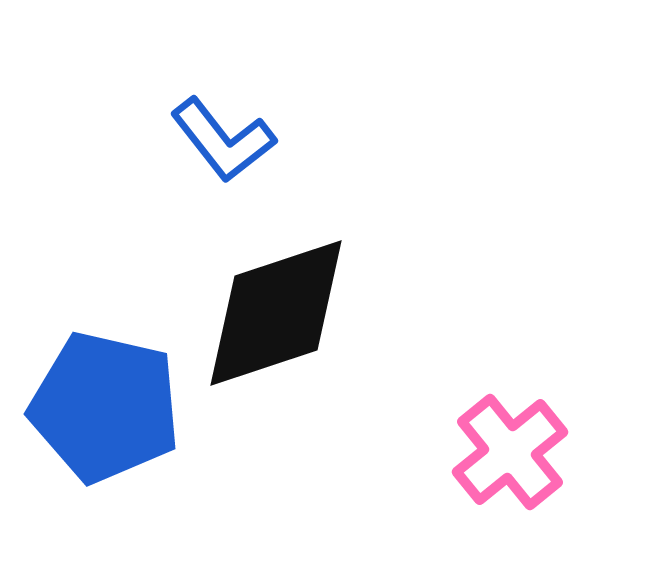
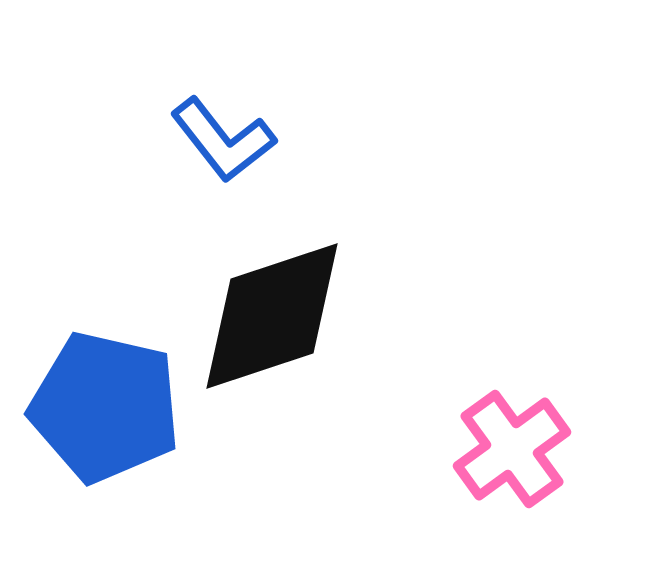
black diamond: moved 4 px left, 3 px down
pink cross: moved 2 px right, 3 px up; rotated 3 degrees clockwise
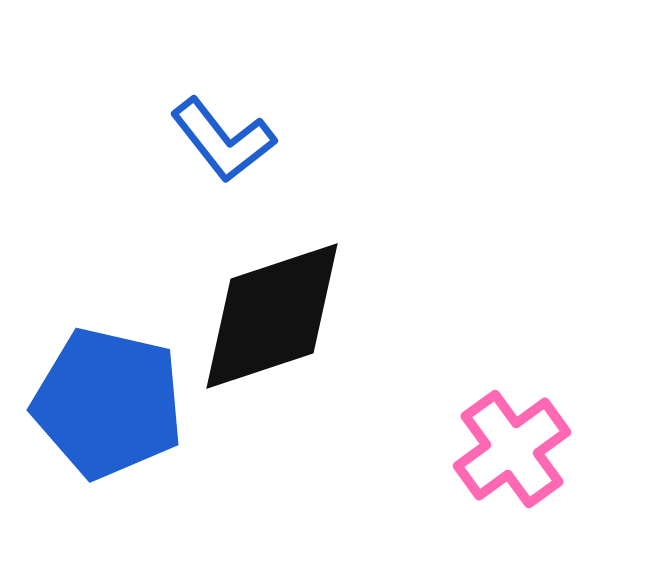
blue pentagon: moved 3 px right, 4 px up
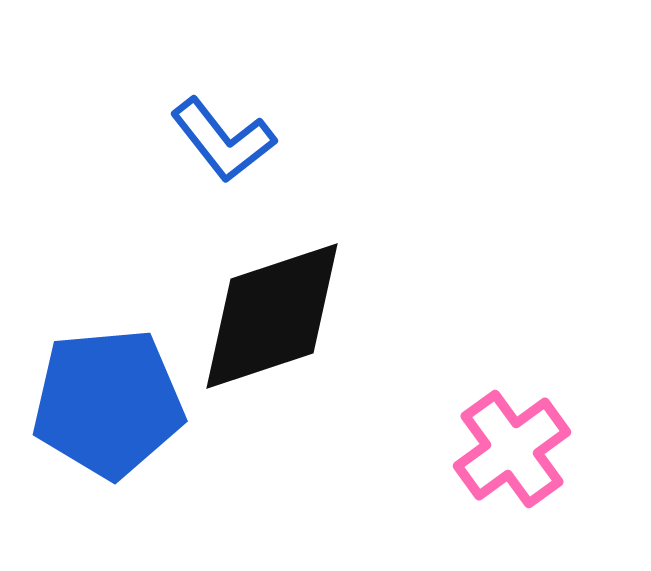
blue pentagon: rotated 18 degrees counterclockwise
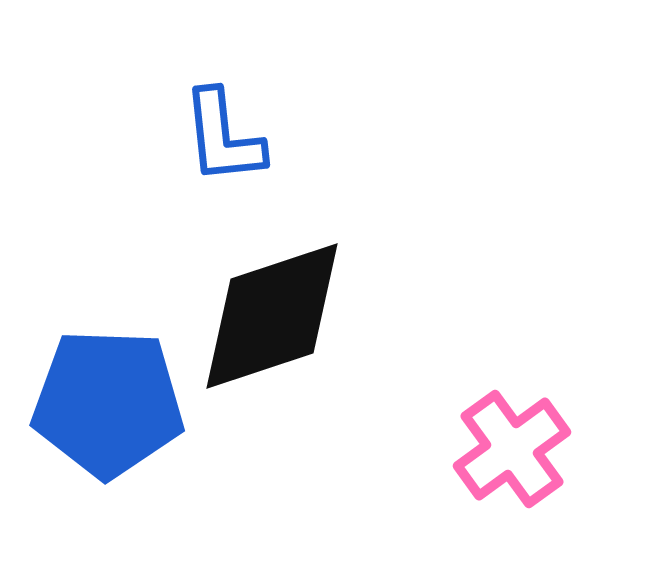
blue L-shape: moved 3 px up; rotated 32 degrees clockwise
blue pentagon: rotated 7 degrees clockwise
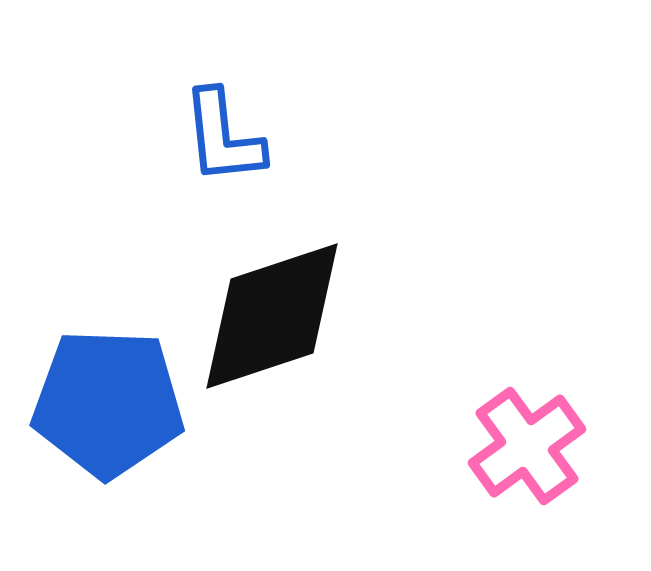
pink cross: moved 15 px right, 3 px up
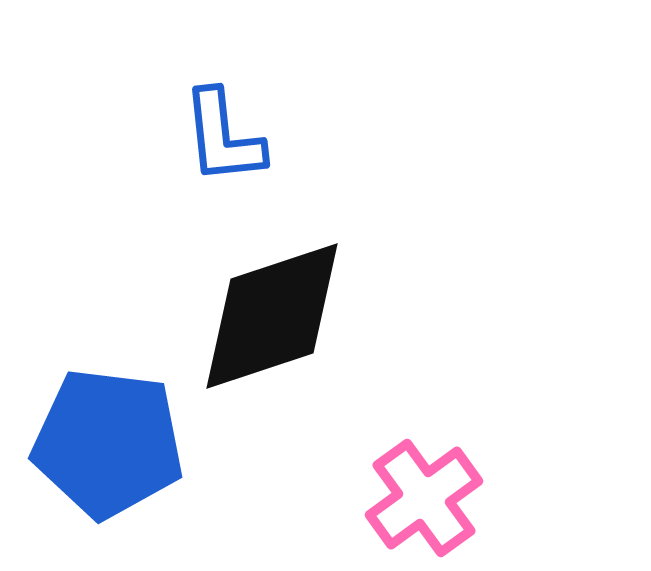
blue pentagon: moved 40 px down; rotated 5 degrees clockwise
pink cross: moved 103 px left, 52 px down
